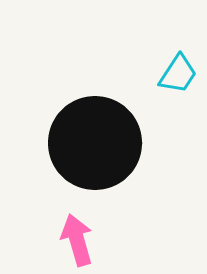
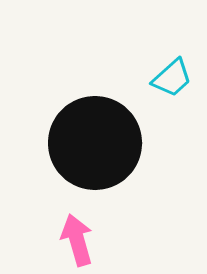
cyan trapezoid: moved 6 px left, 4 px down; rotated 15 degrees clockwise
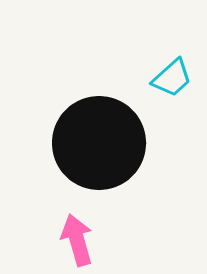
black circle: moved 4 px right
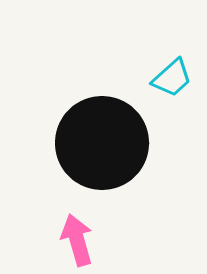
black circle: moved 3 px right
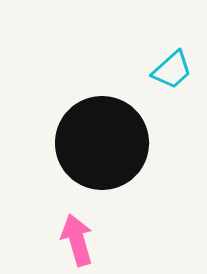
cyan trapezoid: moved 8 px up
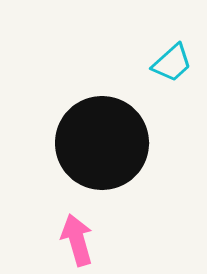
cyan trapezoid: moved 7 px up
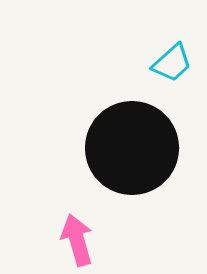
black circle: moved 30 px right, 5 px down
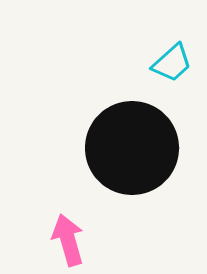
pink arrow: moved 9 px left
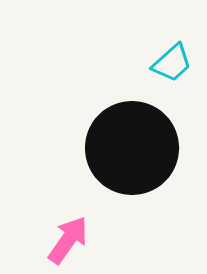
pink arrow: rotated 51 degrees clockwise
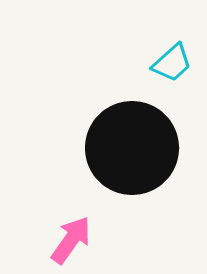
pink arrow: moved 3 px right
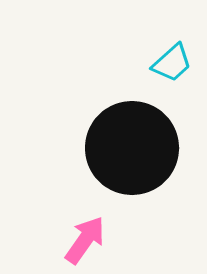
pink arrow: moved 14 px right
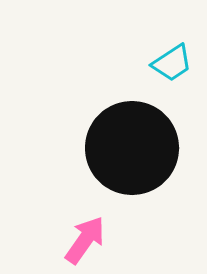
cyan trapezoid: rotated 9 degrees clockwise
